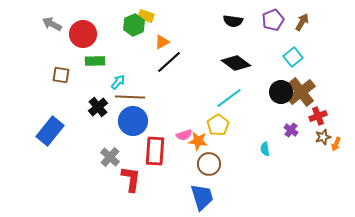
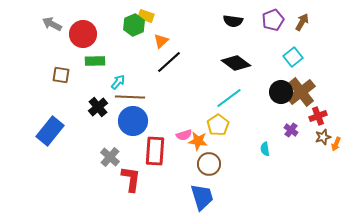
orange triangle: moved 1 px left, 1 px up; rotated 14 degrees counterclockwise
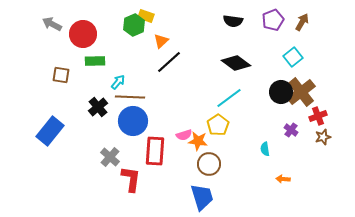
orange arrow: moved 53 px left, 35 px down; rotated 72 degrees clockwise
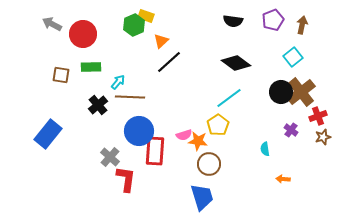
brown arrow: moved 3 px down; rotated 18 degrees counterclockwise
green rectangle: moved 4 px left, 6 px down
black cross: moved 2 px up
blue circle: moved 6 px right, 10 px down
blue rectangle: moved 2 px left, 3 px down
red L-shape: moved 5 px left
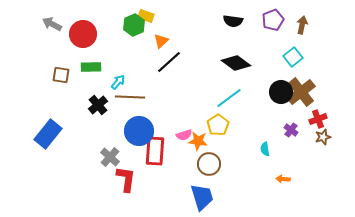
red cross: moved 3 px down
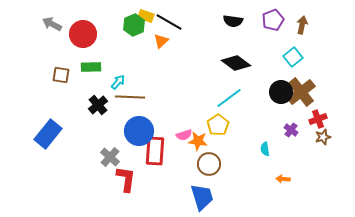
black line: moved 40 px up; rotated 72 degrees clockwise
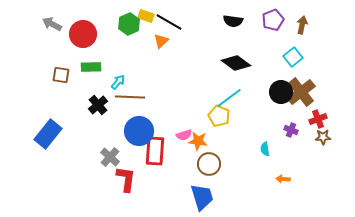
green hexagon: moved 5 px left, 1 px up
yellow pentagon: moved 1 px right, 9 px up; rotated 15 degrees counterclockwise
purple cross: rotated 16 degrees counterclockwise
brown star: rotated 14 degrees clockwise
